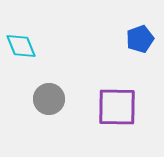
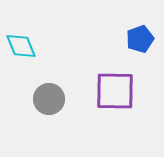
purple square: moved 2 px left, 16 px up
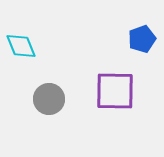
blue pentagon: moved 2 px right
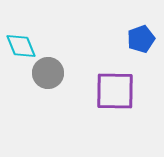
blue pentagon: moved 1 px left
gray circle: moved 1 px left, 26 px up
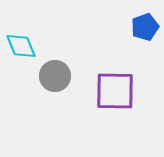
blue pentagon: moved 4 px right, 12 px up
gray circle: moved 7 px right, 3 px down
